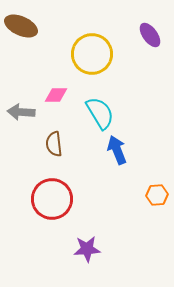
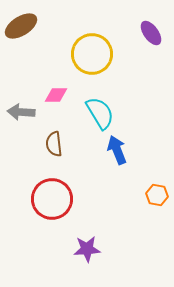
brown ellipse: rotated 56 degrees counterclockwise
purple ellipse: moved 1 px right, 2 px up
orange hexagon: rotated 15 degrees clockwise
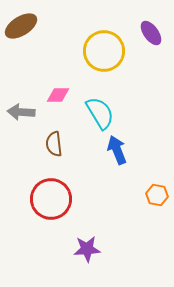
yellow circle: moved 12 px right, 3 px up
pink diamond: moved 2 px right
red circle: moved 1 px left
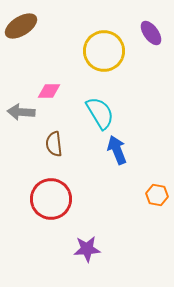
pink diamond: moved 9 px left, 4 px up
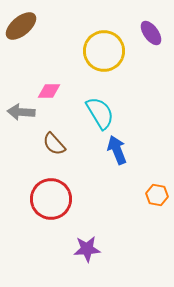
brown ellipse: rotated 8 degrees counterclockwise
brown semicircle: rotated 35 degrees counterclockwise
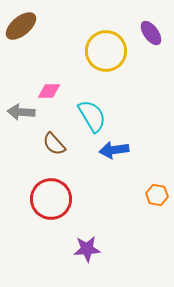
yellow circle: moved 2 px right
cyan semicircle: moved 8 px left, 3 px down
blue arrow: moved 3 px left; rotated 76 degrees counterclockwise
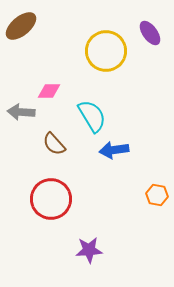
purple ellipse: moved 1 px left
purple star: moved 2 px right, 1 px down
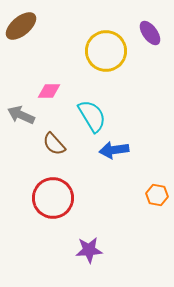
gray arrow: moved 3 px down; rotated 20 degrees clockwise
red circle: moved 2 px right, 1 px up
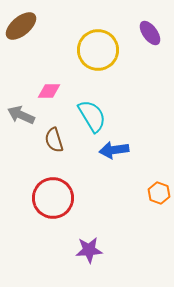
yellow circle: moved 8 px left, 1 px up
brown semicircle: moved 4 px up; rotated 25 degrees clockwise
orange hexagon: moved 2 px right, 2 px up; rotated 10 degrees clockwise
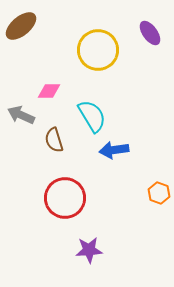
red circle: moved 12 px right
